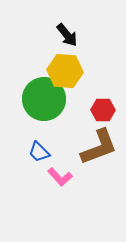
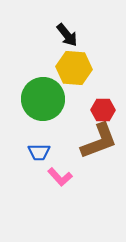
yellow hexagon: moved 9 px right, 3 px up
green circle: moved 1 px left
brown L-shape: moved 6 px up
blue trapezoid: rotated 45 degrees counterclockwise
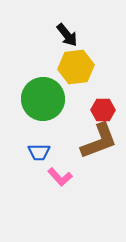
yellow hexagon: moved 2 px right, 1 px up; rotated 12 degrees counterclockwise
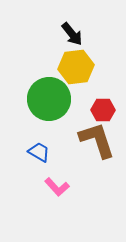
black arrow: moved 5 px right, 1 px up
green circle: moved 6 px right
brown L-shape: moved 2 px left, 1 px up; rotated 87 degrees counterclockwise
blue trapezoid: rotated 150 degrees counterclockwise
pink L-shape: moved 3 px left, 10 px down
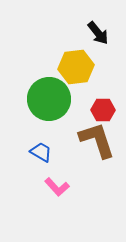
black arrow: moved 26 px right, 1 px up
blue trapezoid: moved 2 px right
